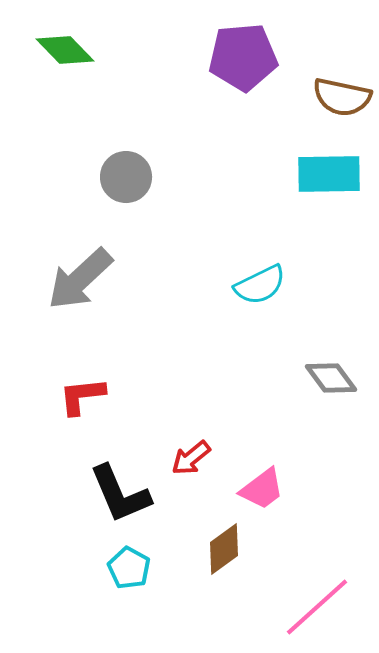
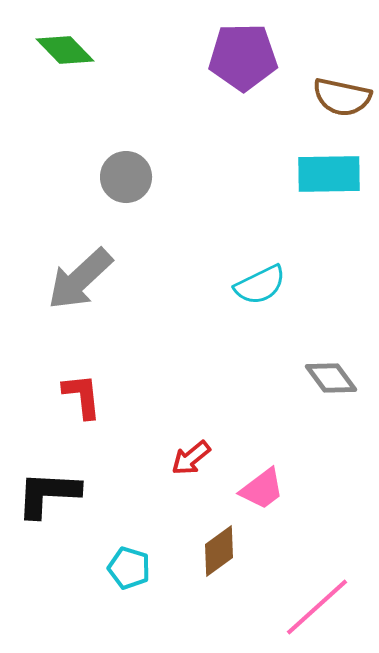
purple pentagon: rotated 4 degrees clockwise
red L-shape: rotated 90 degrees clockwise
black L-shape: moved 72 px left; rotated 116 degrees clockwise
brown diamond: moved 5 px left, 2 px down
cyan pentagon: rotated 12 degrees counterclockwise
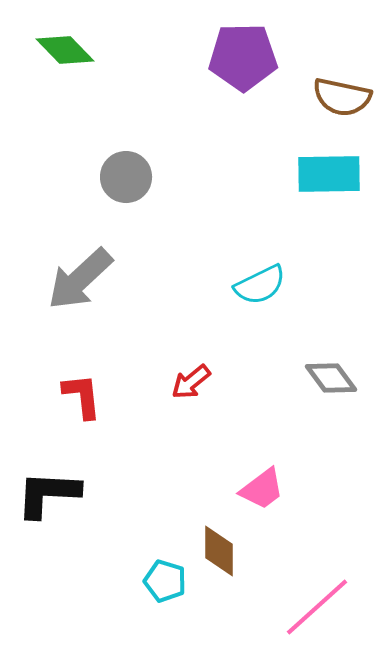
red arrow: moved 76 px up
brown diamond: rotated 54 degrees counterclockwise
cyan pentagon: moved 36 px right, 13 px down
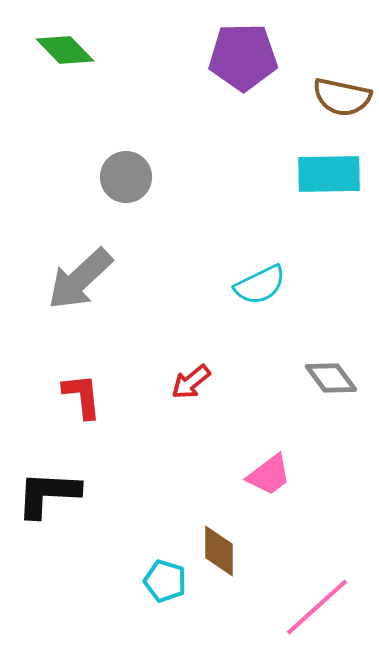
pink trapezoid: moved 7 px right, 14 px up
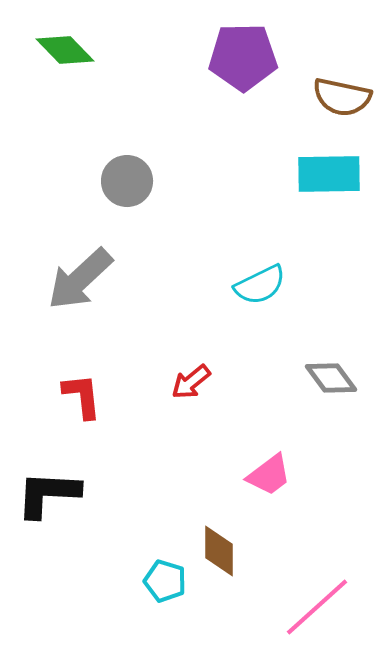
gray circle: moved 1 px right, 4 px down
